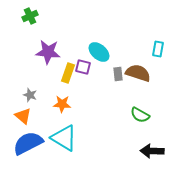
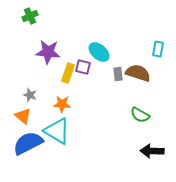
cyan triangle: moved 7 px left, 7 px up
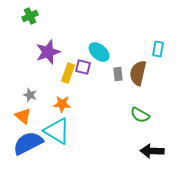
purple star: rotated 25 degrees counterclockwise
brown semicircle: rotated 95 degrees counterclockwise
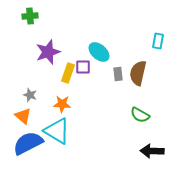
green cross: rotated 21 degrees clockwise
cyan rectangle: moved 8 px up
purple square: rotated 14 degrees counterclockwise
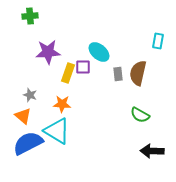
purple star: rotated 15 degrees clockwise
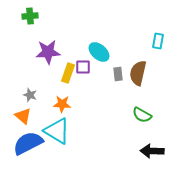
green semicircle: moved 2 px right
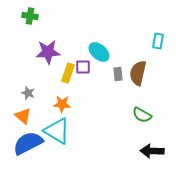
green cross: rotated 14 degrees clockwise
gray star: moved 2 px left, 2 px up
